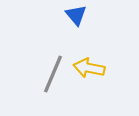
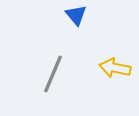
yellow arrow: moved 26 px right
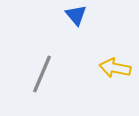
gray line: moved 11 px left
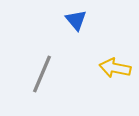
blue triangle: moved 5 px down
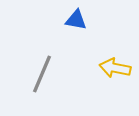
blue triangle: rotated 40 degrees counterclockwise
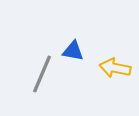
blue triangle: moved 3 px left, 31 px down
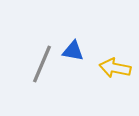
gray line: moved 10 px up
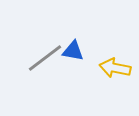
gray line: moved 3 px right, 6 px up; rotated 30 degrees clockwise
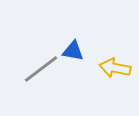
gray line: moved 4 px left, 11 px down
